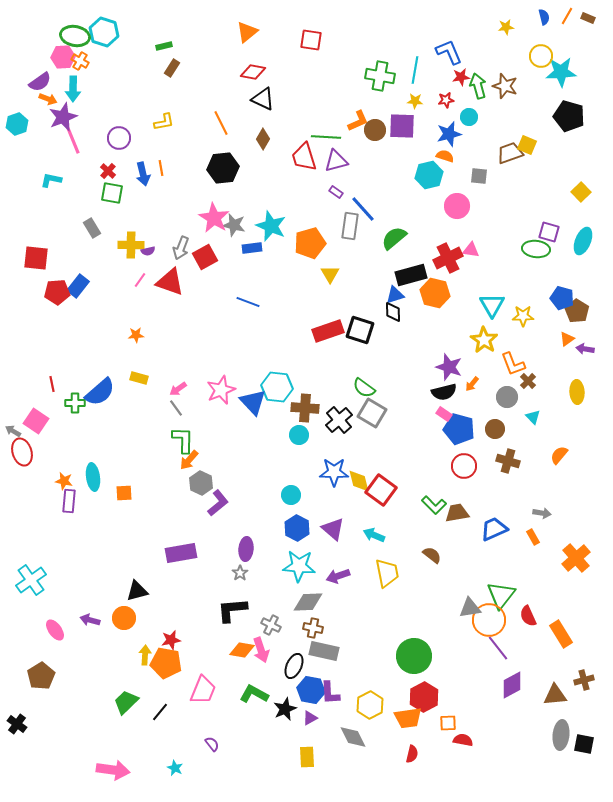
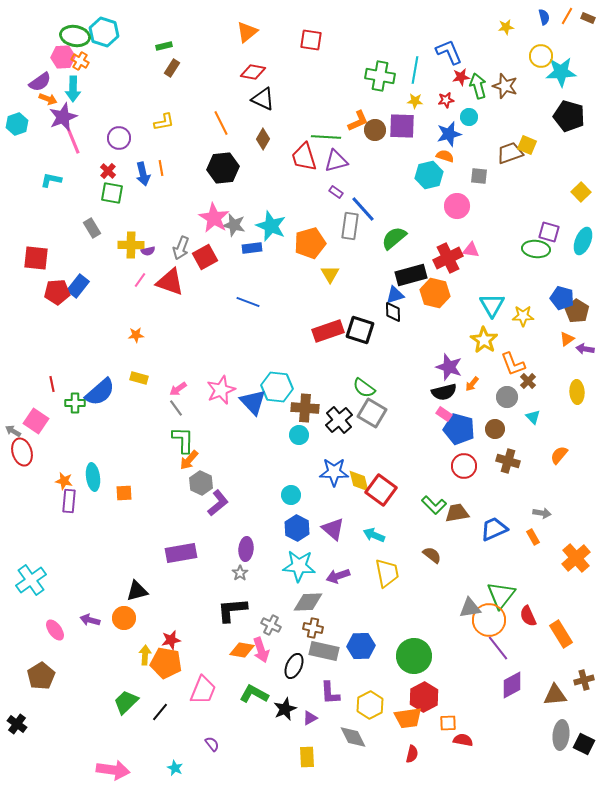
blue hexagon at (311, 690): moved 50 px right, 44 px up; rotated 12 degrees counterclockwise
black square at (584, 744): rotated 15 degrees clockwise
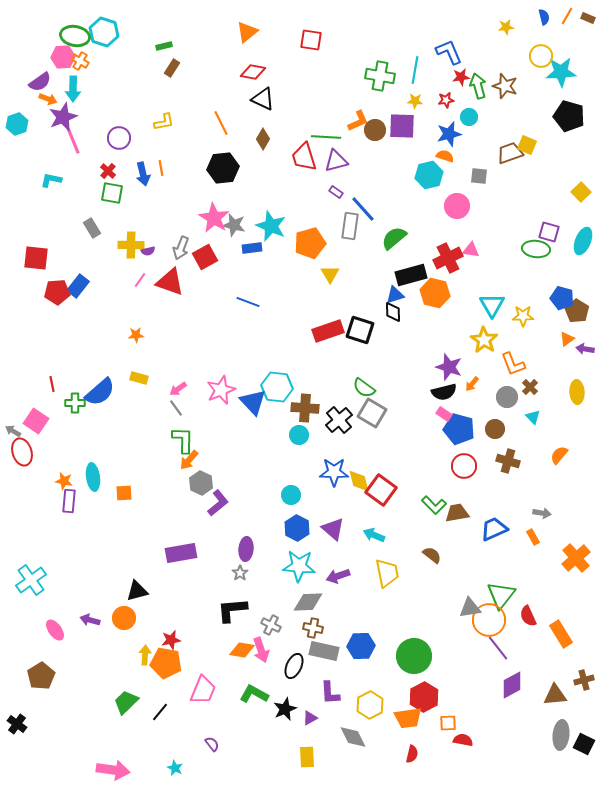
brown cross at (528, 381): moved 2 px right, 6 px down
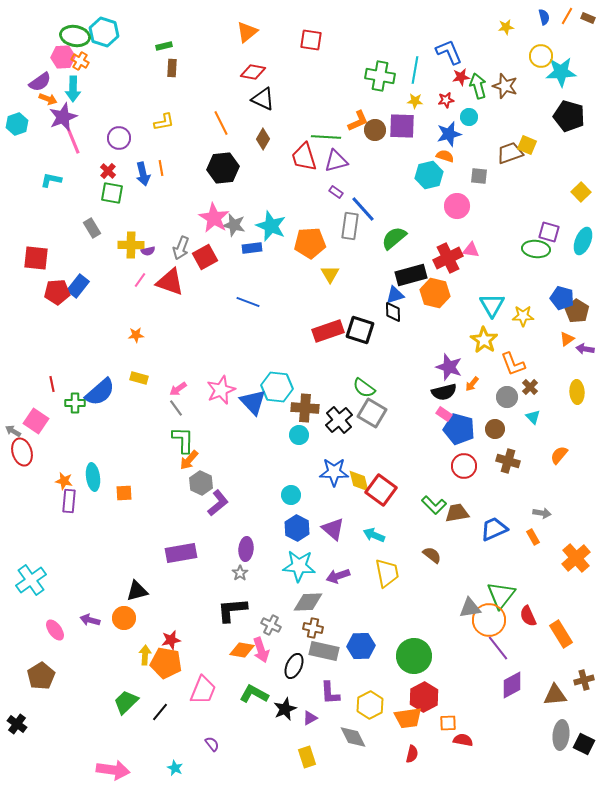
brown rectangle at (172, 68): rotated 30 degrees counterclockwise
orange pentagon at (310, 243): rotated 12 degrees clockwise
yellow rectangle at (307, 757): rotated 15 degrees counterclockwise
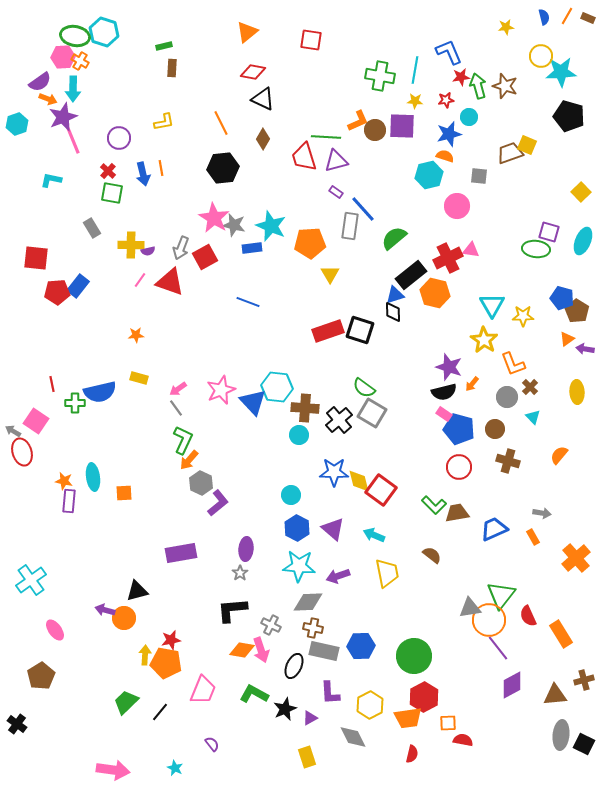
black rectangle at (411, 275): rotated 24 degrees counterclockwise
blue semicircle at (100, 392): rotated 28 degrees clockwise
green L-shape at (183, 440): rotated 24 degrees clockwise
red circle at (464, 466): moved 5 px left, 1 px down
purple arrow at (90, 620): moved 15 px right, 10 px up
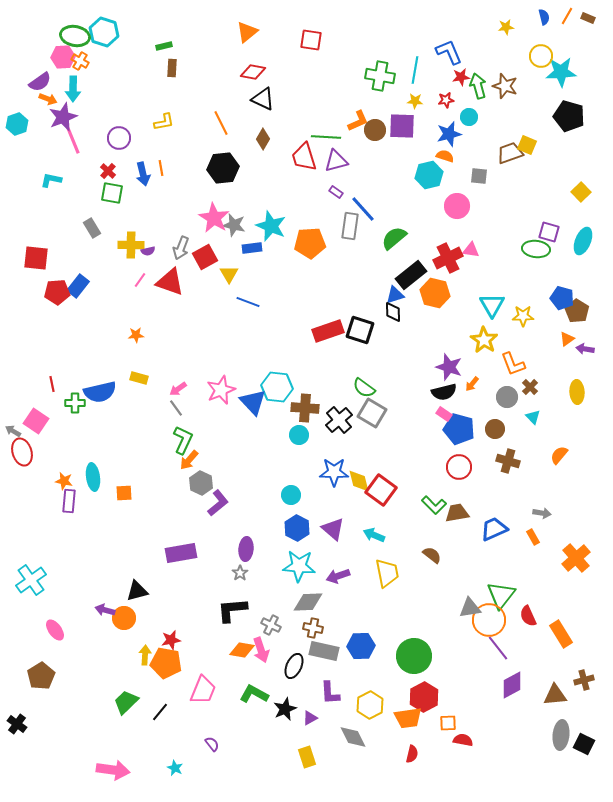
yellow triangle at (330, 274): moved 101 px left
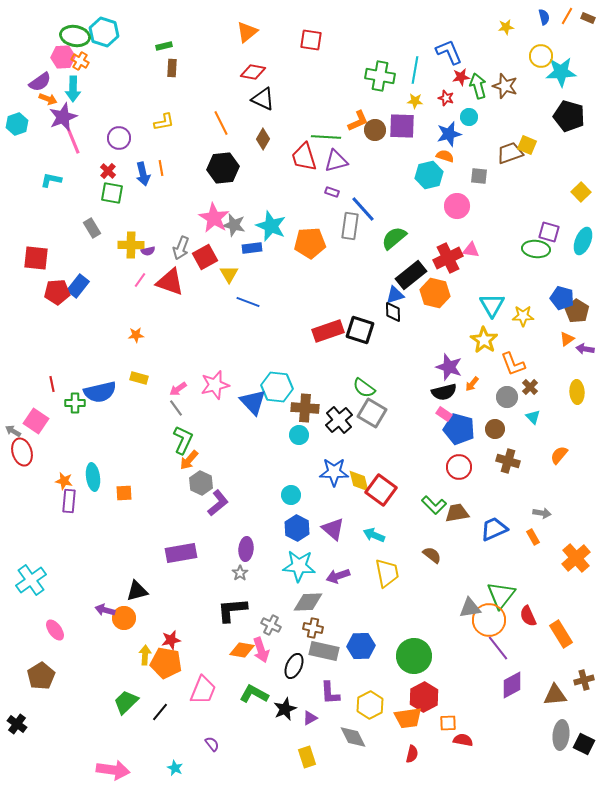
red star at (446, 100): moved 2 px up; rotated 28 degrees clockwise
purple rectangle at (336, 192): moved 4 px left; rotated 16 degrees counterclockwise
pink star at (221, 390): moved 6 px left, 5 px up; rotated 8 degrees clockwise
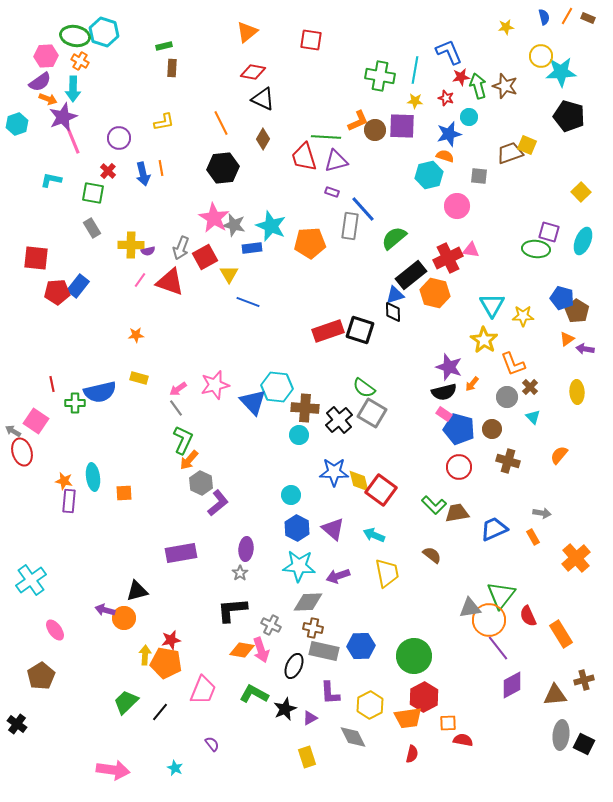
pink hexagon at (63, 57): moved 17 px left, 1 px up
green square at (112, 193): moved 19 px left
brown circle at (495, 429): moved 3 px left
